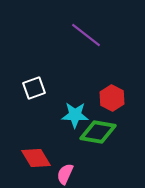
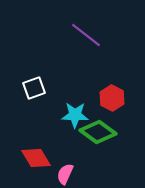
green diamond: rotated 27 degrees clockwise
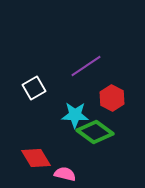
purple line: moved 31 px down; rotated 72 degrees counterclockwise
white square: rotated 10 degrees counterclockwise
green diamond: moved 3 px left
pink semicircle: rotated 80 degrees clockwise
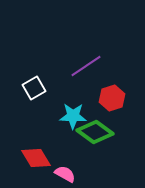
red hexagon: rotated 15 degrees clockwise
cyan star: moved 2 px left, 1 px down
pink semicircle: rotated 15 degrees clockwise
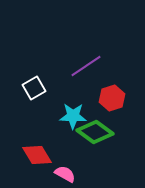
red diamond: moved 1 px right, 3 px up
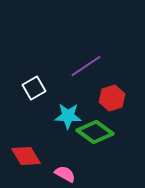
cyan star: moved 5 px left
red diamond: moved 11 px left, 1 px down
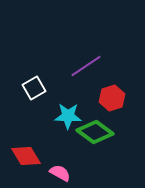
pink semicircle: moved 5 px left, 1 px up
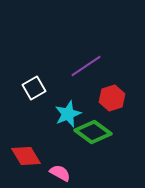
cyan star: moved 2 px up; rotated 24 degrees counterclockwise
green diamond: moved 2 px left
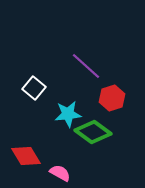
purple line: rotated 76 degrees clockwise
white square: rotated 20 degrees counterclockwise
cyan star: rotated 16 degrees clockwise
